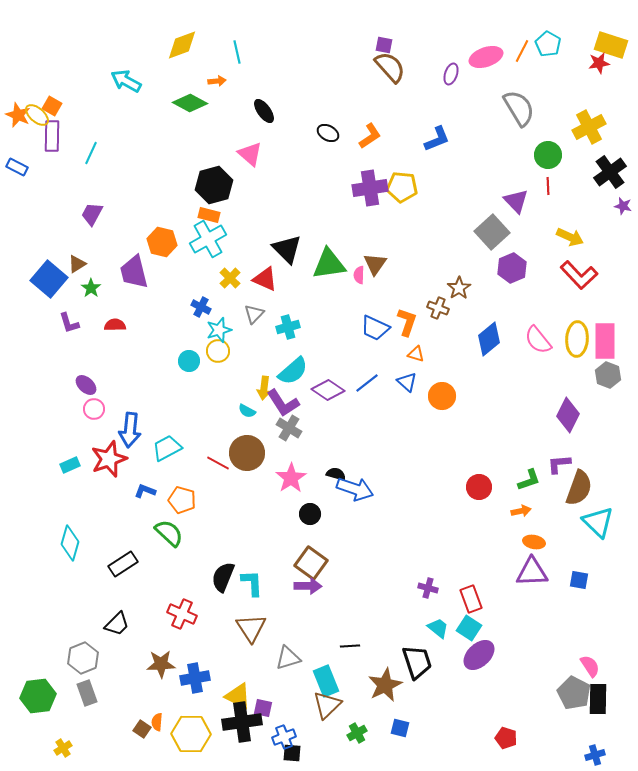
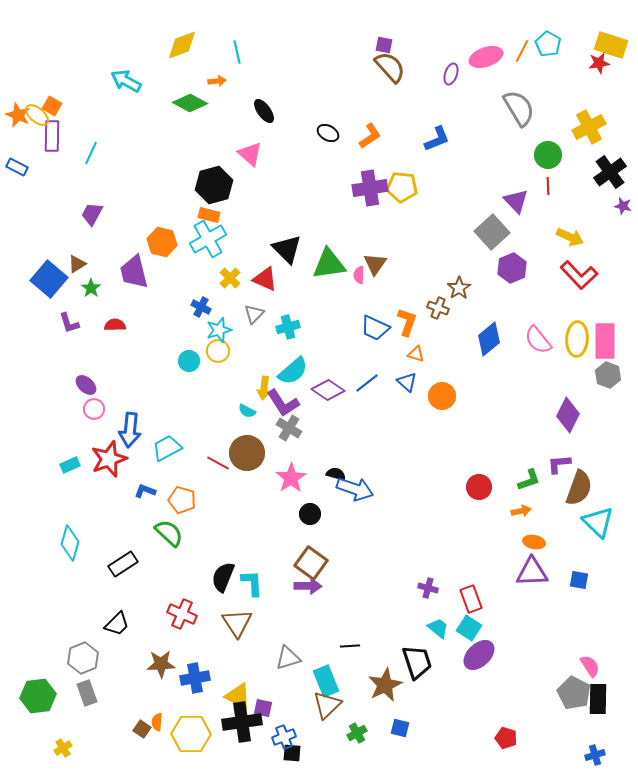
brown triangle at (251, 628): moved 14 px left, 5 px up
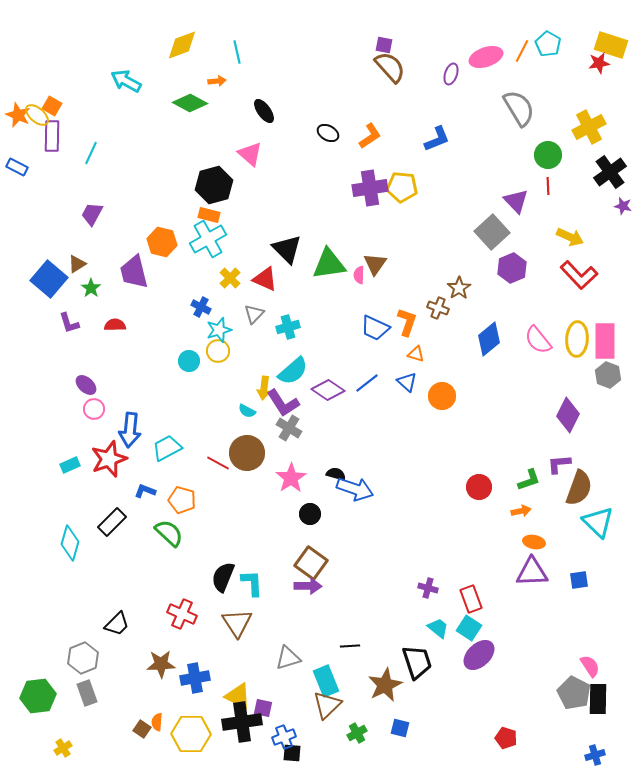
black rectangle at (123, 564): moved 11 px left, 42 px up; rotated 12 degrees counterclockwise
blue square at (579, 580): rotated 18 degrees counterclockwise
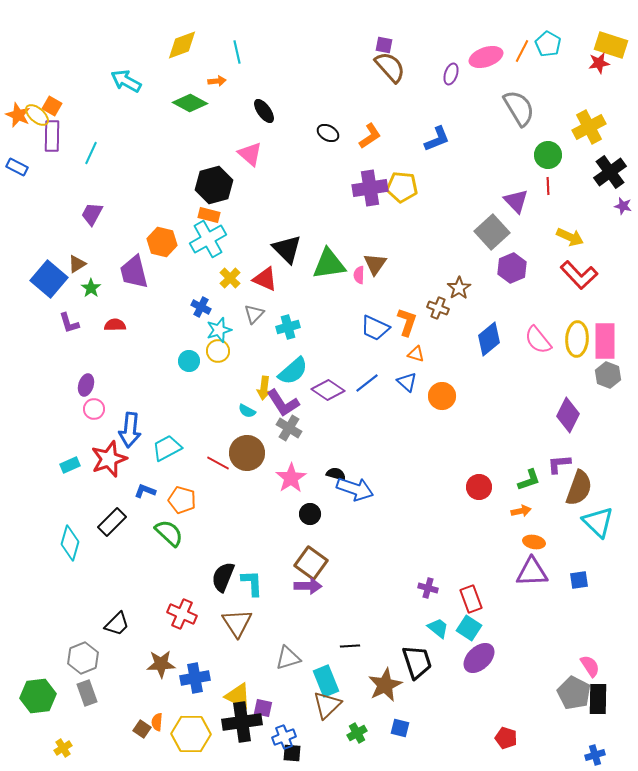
purple ellipse at (86, 385): rotated 65 degrees clockwise
purple ellipse at (479, 655): moved 3 px down
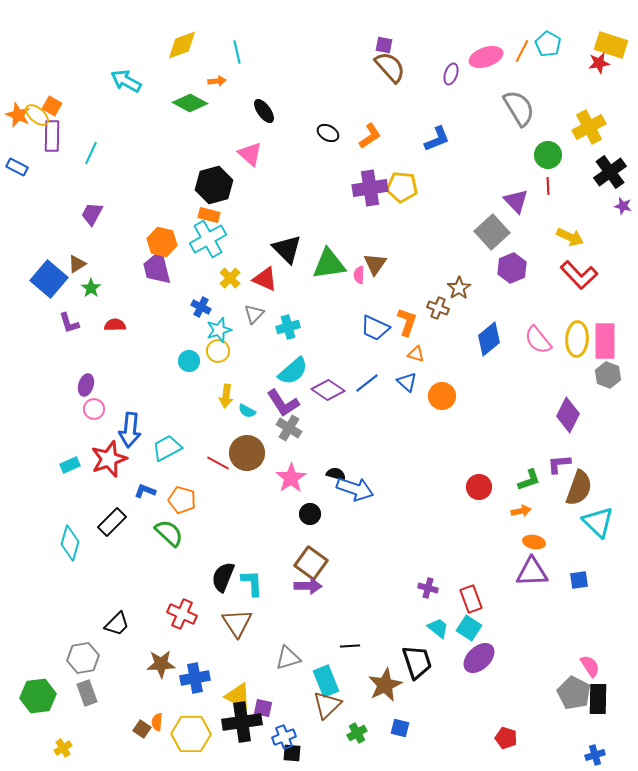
purple trapezoid at (134, 272): moved 23 px right, 4 px up
yellow arrow at (264, 388): moved 38 px left, 8 px down
gray hexagon at (83, 658): rotated 12 degrees clockwise
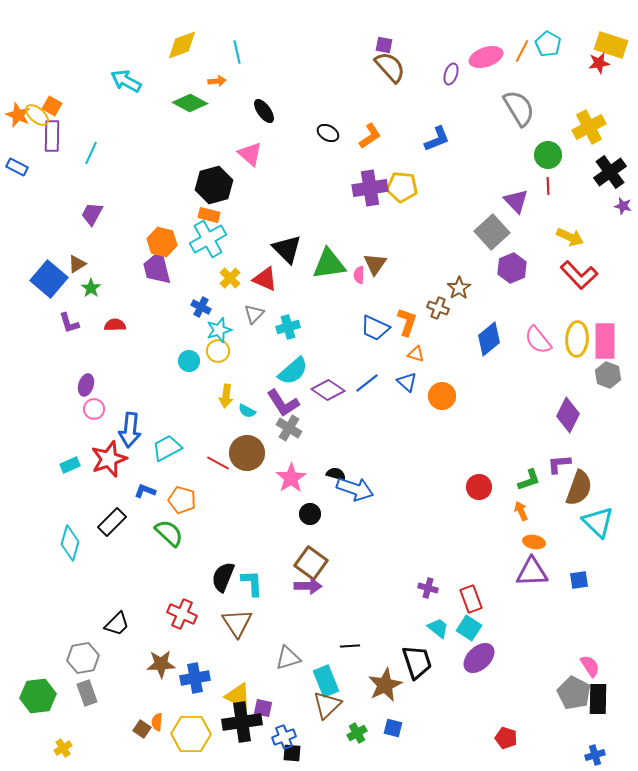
orange arrow at (521, 511): rotated 102 degrees counterclockwise
blue square at (400, 728): moved 7 px left
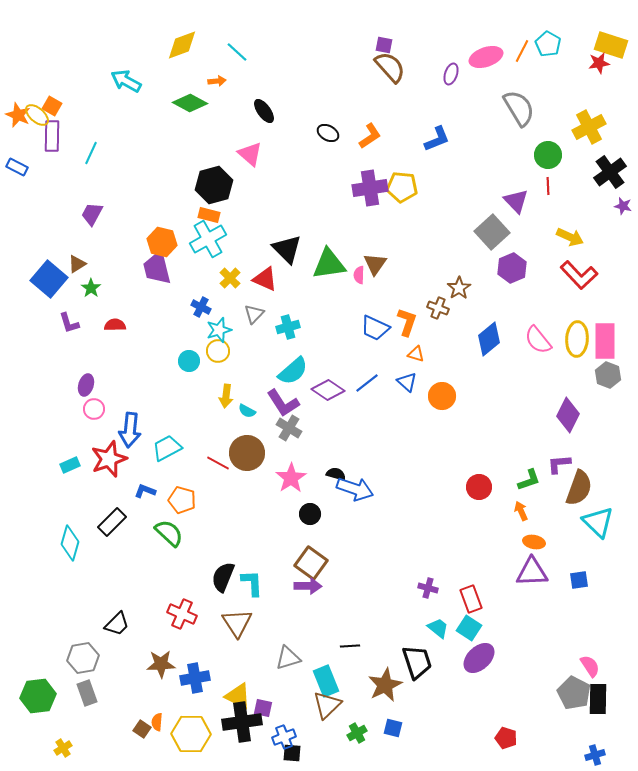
cyan line at (237, 52): rotated 35 degrees counterclockwise
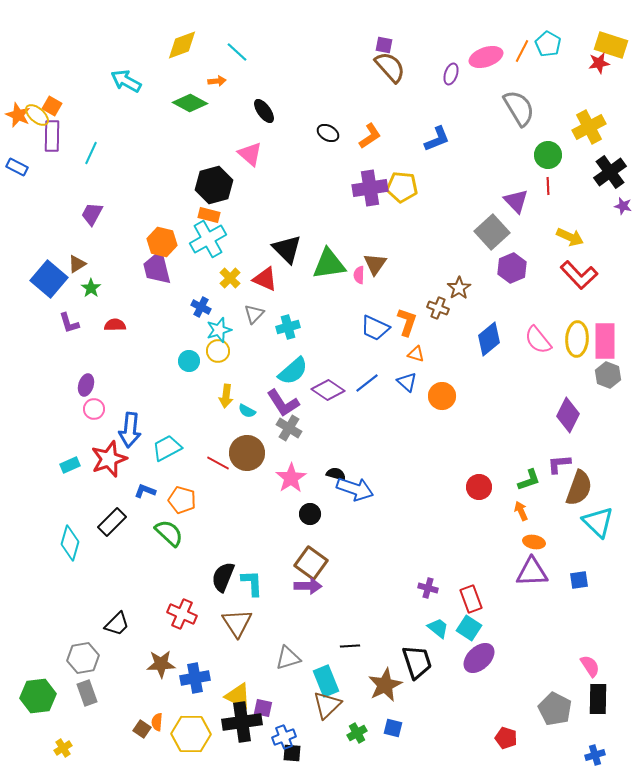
gray pentagon at (574, 693): moved 19 px left, 16 px down
